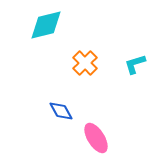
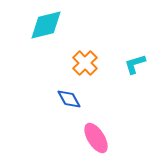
blue diamond: moved 8 px right, 12 px up
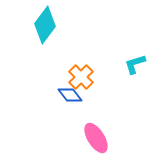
cyan diamond: moved 1 px left; rotated 39 degrees counterclockwise
orange cross: moved 4 px left, 14 px down
blue diamond: moved 1 px right, 4 px up; rotated 10 degrees counterclockwise
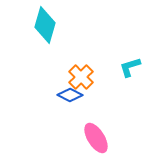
cyan diamond: rotated 21 degrees counterclockwise
cyan L-shape: moved 5 px left, 3 px down
blue diamond: rotated 25 degrees counterclockwise
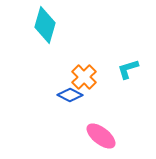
cyan L-shape: moved 2 px left, 2 px down
orange cross: moved 3 px right
pink ellipse: moved 5 px right, 2 px up; rotated 20 degrees counterclockwise
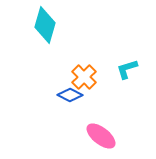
cyan L-shape: moved 1 px left
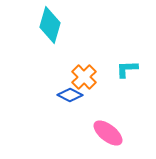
cyan diamond: moved 5 px right
cyan L-shape: rotated 15 degrees clockwise
pink ellipse: moved 7 px right, 3 px up
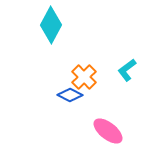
cyan diamond: moved 1 px right; rotated 12 degrees clockwise
cyan L-shape: moved 1 px down; rotated 35 degrees counterclockwise
pink ellipse: moved 2 px up
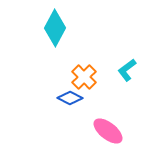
cyan diamond: moved 4 px right, 3 px down
blue diamond: moved 3 px down
